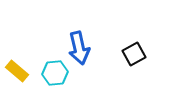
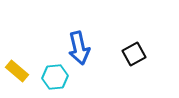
cyan hexagon: moved 4 px down
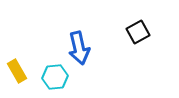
black square: moved 4 px right, 22 px up
yellow rectangle: rotated 20 degrees clockwise
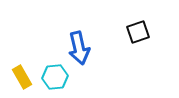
black square: rotated 10 degrees clockwise
yellow rectangle: moved 5 px right, 6 px down
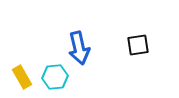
black square: moved 13 px down; rotated 10 degrees clockwise
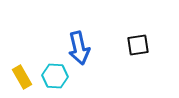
cyan hexagon: moved 1 px up; rotated 10 degrees clockwise
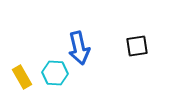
black square: moved 1 px left, 1 px down
cyan hexagon: moved 3 px up
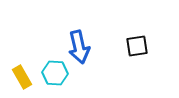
blue arrow: moved 1 px up
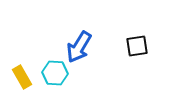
blue arrow: rotated 44 degrees clockwise
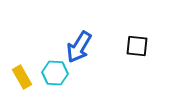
black square: rotated 15 degrees clockwise
